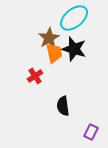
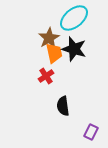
red cross: moved 11 px right
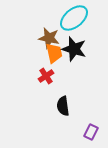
brown star: rotated 30 degrees counterclockwise
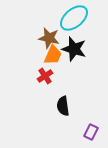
orange trapezoid: moved 1 px left, 2 px down; rotated 35 degrees clockwise
red cross: moved 1 px left
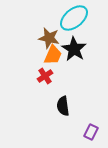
black star: rotated 15 degrees clockwise
